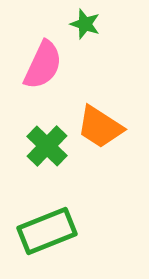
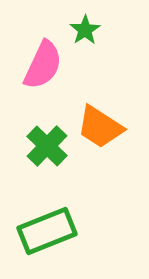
green star: moved 6 px down; rotated 20 degrees clockwise
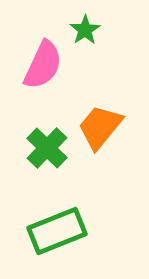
orange trapezoid: rotated 96 degrees clockwise
green cross: moved 2 px down
green rectangle: moved 10 px right
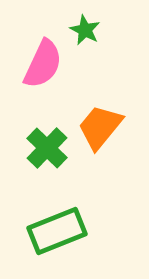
green star: rotated 12 degrees counterclockwise
pink semicircle: moved 1 px up
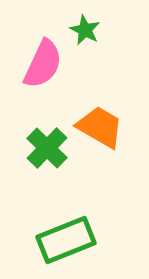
orange trapezoid: rotated 81 degrees clockwise
green rectangle: moved 9 px right, 9 px down
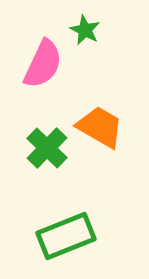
green rectangle: moved 4 px up
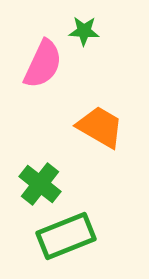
green star: moved 1 px left, 1 px down; rotated 24 degrees counterclockwise
green cross: moved 7 px left, 36 px down; rotated 6 degrees counterclockwise
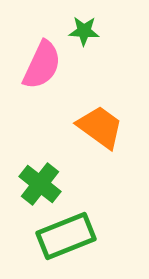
pink semicircle: moved 1 px left, 1 px down
orange trapezoid: rotated 6 degrees clockwise
